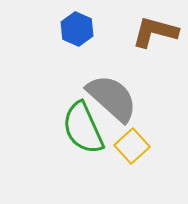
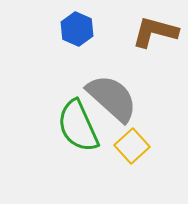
green semicircle: moved 5 px left, 2 px up
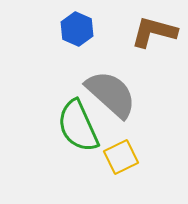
brown L-shape: moved 1 px left
gray semicircle: moved 1 px left, 4 px up
yellow square: moved 11 px left, 11 px down; rotated 16 degrees clockwise
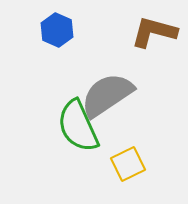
blue hexagon: moved 20 px left, 1 px down
gray semicircle: moved 4 px left, 1 px down; rotated 76 degrees counterclockwise
yellow square: moved 7 px right, 7 px down
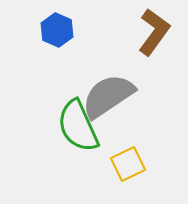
brown L-shape: rotated 111 degrees clockwise
gray semicircle: moved 1 px right, 1 px down
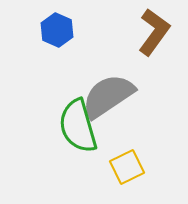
green semicircle: rotated 8 degrees clockwise
yellow square: moved 1 px left, 3 px down
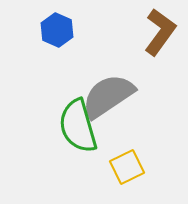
brown L-shape: moved 6 px right
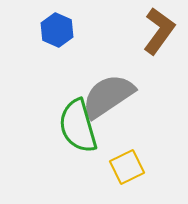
brown L-shape: moved 1 px left, 1 px up
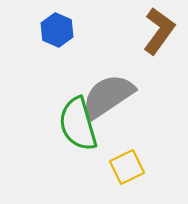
green semicircle: moved 2 px up
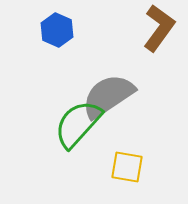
brown L-shape: moved 3 px up
green semicircle: rotated 58 degrees clockwise
yellow square: rotated 36 degrees clockwise
